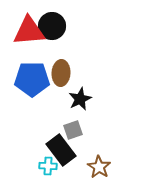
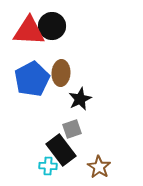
red triangle: rotated 8 degrees clockwise
blue pentagon: rotated 28 degrees counterclockwise
gray square: moved 1 px left, 1 px up
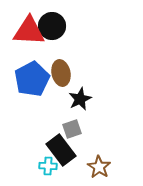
brown ellipse: rotated 15 degrees counterclockwise
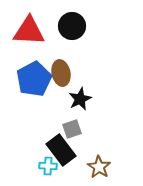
black circle: moved 20 px right
blue pentagon: moved 2 px right
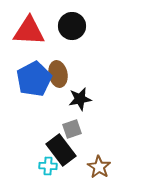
brown ellipse: moved 3 px left, 1 px down
black star: rotated 15 degrees clockwise
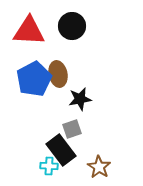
cyan cross: moved 1 px right
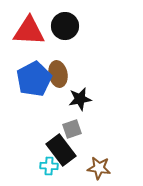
black circle: moved 7 px left
brown star: moved 1 px down; rotated 25 degrees counterclockwise
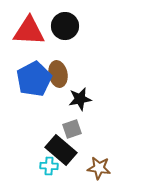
black rectangle: rotated 12 degrees counterclockwise
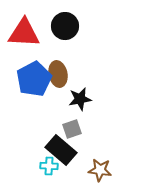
red triangle: moved 5 px left, 2 px down
brown star: moved 1 px right, 2 px down
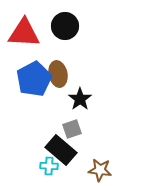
black star: rotated 25 degrees counterclockwise
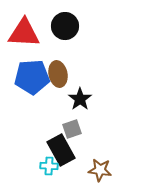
blue pentagon: moved 2 px left, 2 px up; rotated 24 degrees clockwise
black rectangle: rotated 20 degrees clockwise
